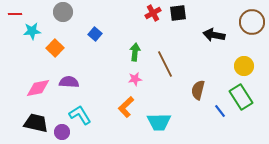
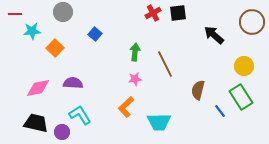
black arrow: rotated 30 degrees clockwise
purple semicircle: moved 4 px right, 1 px down
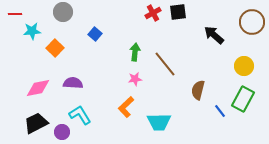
black square: moved 1 px up
brown line: rotated 12 degrees counterclockwise
green rectangle: moved 2 px right, 2 px down; rotated 60 degrees clockwise
black trapezoid: rotated 40 degrees counterclockwise
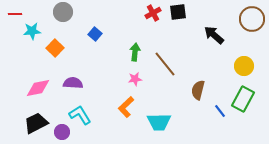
brown circle: moved 3 px up
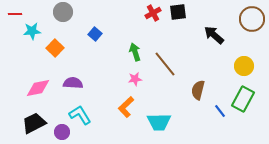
green arrow: rotated 24 degrees counterclockwise
black trapezoid: moved 2 px left
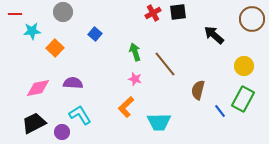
pink star: rotated 24 degrees clockwise
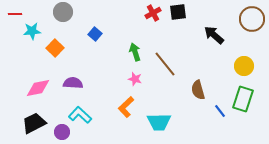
brown semicircle: rotated 30 degrees counterclockwise
green rectangle: rotated 10 degrees counterclockwise
cyan L-shape: rotated 15 degrees counterclockwise
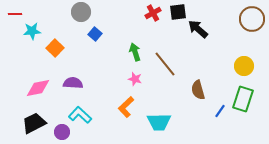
gray circle: moved 18 px right
black arrow: moved 16 px left, 6 px up
blue line: rotated 72 degrees clockwise
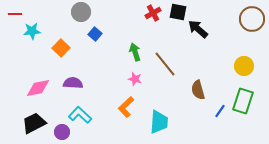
black square: rotated 18 degrees clockwise
orange square: moved 6 px right
green rectangle: moved 2 px down
cyan trapezoid: rotated 85 degrees counterclockwise
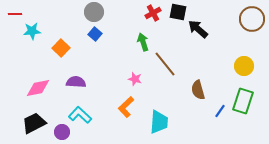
gray circle: moved 13 px right
green arrow: moved 8 px right, 10 px up
purple semicircle: moved 3 px right, 1 px up
